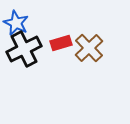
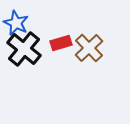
black cross: rotated 24 degrees counterclockwise
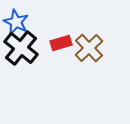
blue star: moved 1 px up
black cross: moved 3 px left, 1 px up
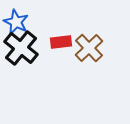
red rectangle: moved 1 px up; rotated 10 degrees clockwise
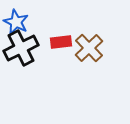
black cross: rotated 24 degrees clockwise
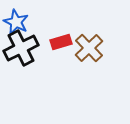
red rectangle: rotated 10 degrees counterclockwise
